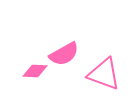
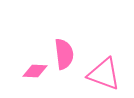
pink semicircle: rotated 68 degrees counterclockwise
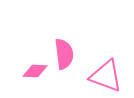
pink triangle: moved 2 px right, 2 px down
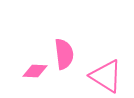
pink triangle: rotated 12 degrees clockwise
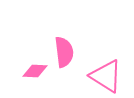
pink semicircle: moved 2 px up
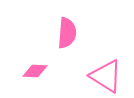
pink semicircle: moved 3 px right, 19 px up; rotated 12 degrees clockwise
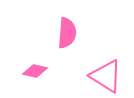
pink diamond: rotated 10 degrees clockwise
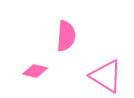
pink semicircle: moved 1 px left, 3 px down
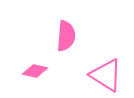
pink triangle: moved 1 px up
